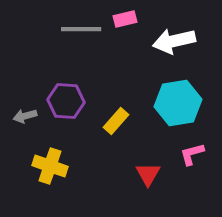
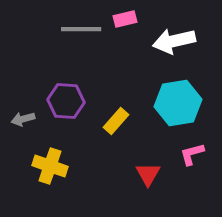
gray arrow: moved 2 px left, 3 px down
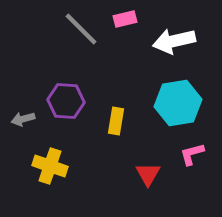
gray line: rotated 45 degrees clockwise
yellow rectangle: rotated 32 degrees counterclockwise
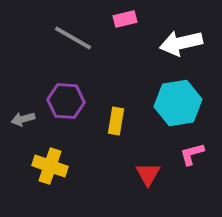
gray line: moved 8 px left, 9 px down; rotated 15 degrees counterclockwise
white arrow: moved 7 px right, 2 px down
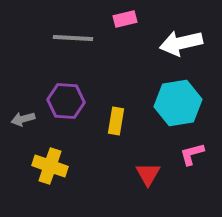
gray line: rotated 27 degrees counterclockwise
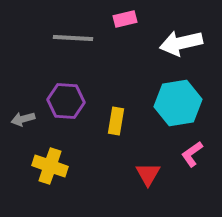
pink L-shape: rotated 20 degrees counterclockwise
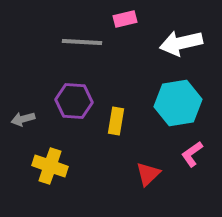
gray line: moved 9 px right, 4 px down
purple hexagon: moved 8 px right
red triangle: rotated 16 degrees clockwise
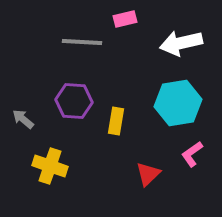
gray arrow: rotated 55 degrees clockwise
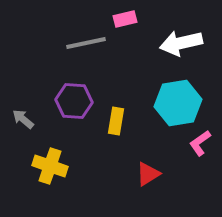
gray line: moved 4 px right, 1 px down; rotated 15 degrees counterclockwise
pink L-shape: moved 8 px right, 11 px up
red triangle: rotated 12 degrees clockwise
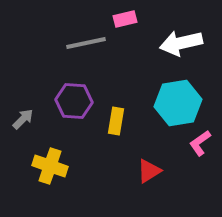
gray arrow: rotated 95 degrees clockwise
red triangle: moved 1 px right, 3 px up
